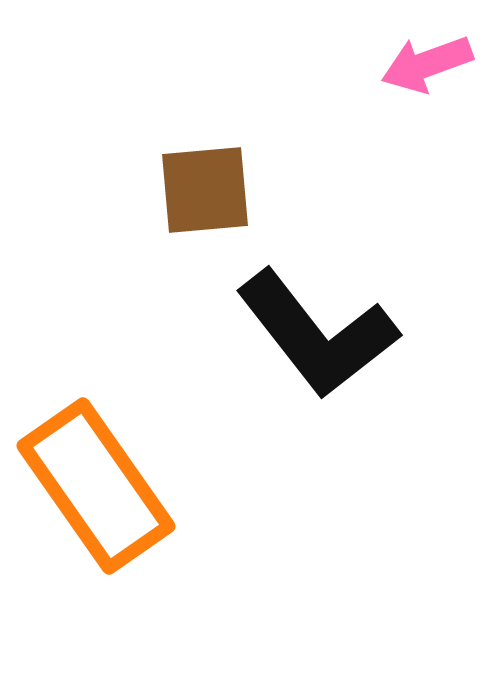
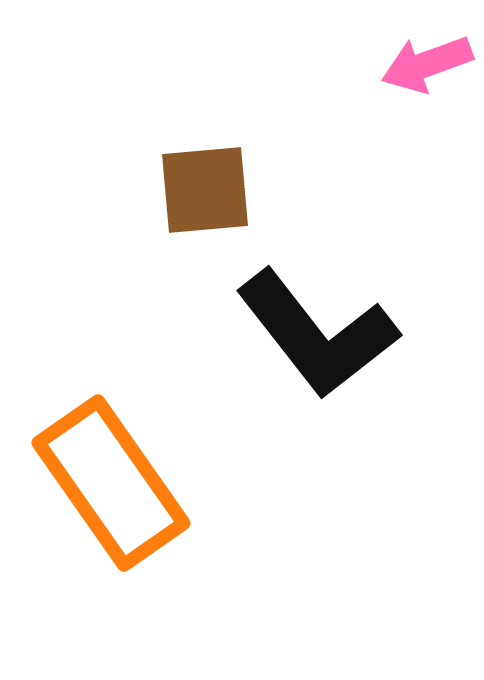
orange rectangle: moved 15 px right, 3 px up
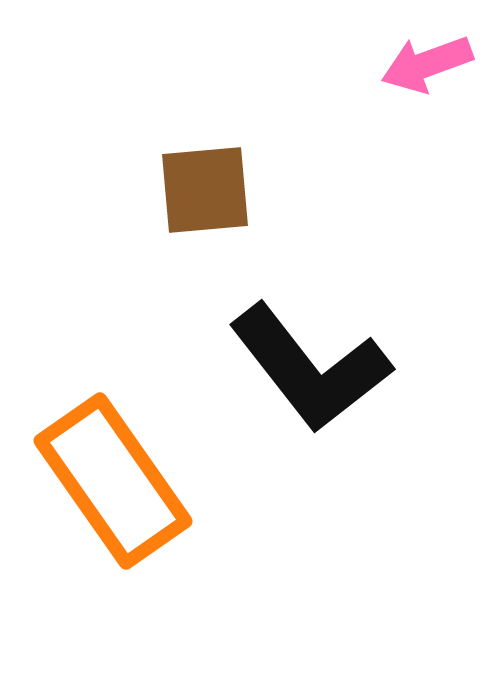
black L-shape: moved 7 px left, 34 px down
orange rectangle: moved 2 px right, 2 px up
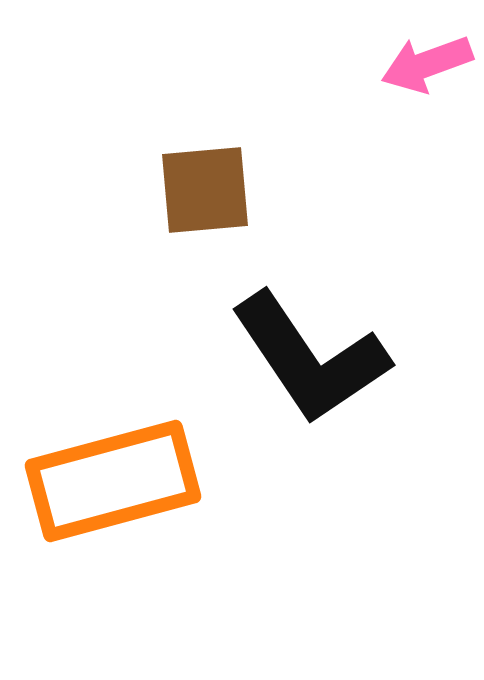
black L-shape: moved 10 px up; rotated 4 degrees clockwise
orange rectangle: rotated 70 degrees counterclockwise
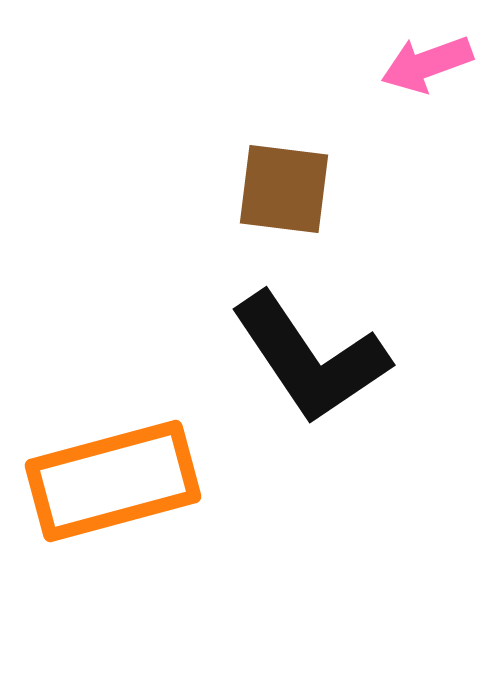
brown square: moved 79 px right, 1 px up; rotated 12 degrees clockwise
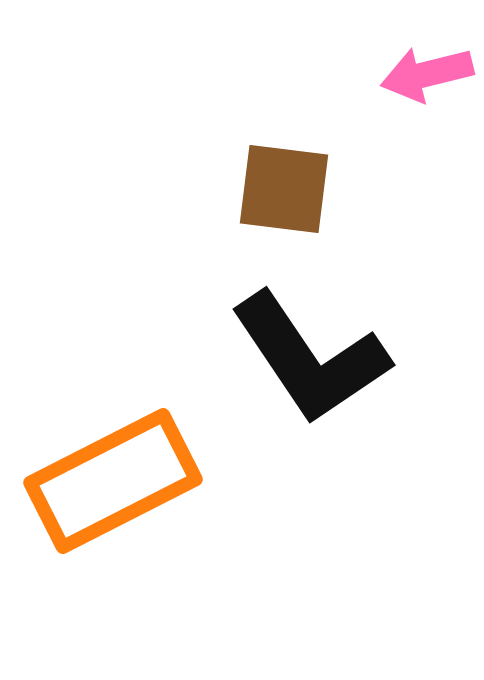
pink arrow: moved 10 px down; rotated 6 degrees clockwise
orange rectangle: rotated 12 degrees counterclockwise
